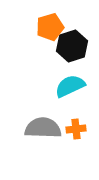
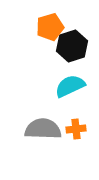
gray semicircle: moved 1 px down
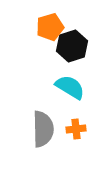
cyan semicircle: moved 1 px down; rotated 56 degrees clockwise
gray semicircle: rotated 87 degrees clockwise
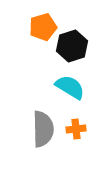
orange pentagon: moved 7 px left
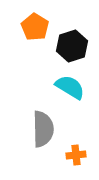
orange pentagon: moved 8 px left; rotated 24 degrees counterclockwise
orange cross: moved 26 px down
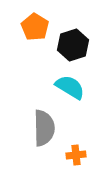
black hexagon: moved 1 px right, 1 px up
gray semicircle: moved 1 px right, 1 px up
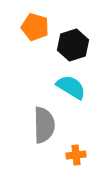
orange pentagon: rotated 16 degrees counterclockwise
cyan semicircle: moved 1 px right
gray semicircle: moved 3 px up
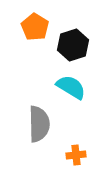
orange pentagon: rotated 16 degrees clockwise
gray semicircle: moved 5 px left, 1 px up
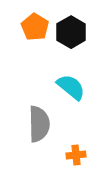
black hexagon: moved 2 px left, 13 px up; rotated 12 degrees counterclockwise
cyan semicircle: rotated 8 degrees clockwise
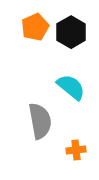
orange pentagon: rotated 16 degrees clockwise
gray semicircle: moved 1 px right, 3 px up; rotated 9 degrees counterclockwise
orange cross: moved 5 px up
